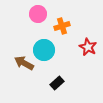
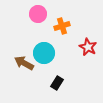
cyan circle: moved 3 px down
black rectangle: rotated 16 degrees counterclockwise
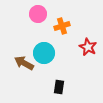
black rectangle: moved 2 px right, 4 px down; rotated 24 degrees counterclockwise
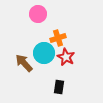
orange cross: moved 4 px left, 12 px down
red star: moved 22 px left, 10 px down
brown arrow: rotated 18 degrees clockwise
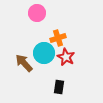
pink circle: moved 1 px left, 1 px up
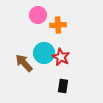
pink circle: moved 1 px right, 2 px down
orange cross: moved 13 px up; rotated 14 degrees clockwise
red star: moved 5 px left
black rectangle: moved 4 px right, 1 px up
